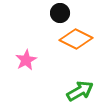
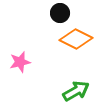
pink star: moved 6 px left, 2 px down; rotated 15 degrees clockwise
green arrow: moved 4 px left
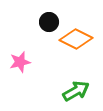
black circle: moved 11 px left, 9 px down
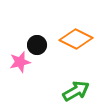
black circle: moved 12 px left, 23 px down
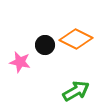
black circle: moved 8 px right
pink star: rotated 25 degrees clockwise
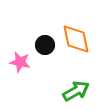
orange diamond: rotated 52 degrees clockwise
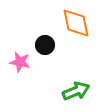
orange diamond: moved 16 px up
green arrow: rotated 8 degrees clockwise
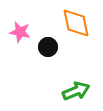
black circle: moved 3 px right, 2 px down
pink star: moved 30 px up
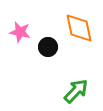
orange diamond: moved 3 px right, 5 px down
green arrow: rotated 24 degrees counterclockwise
